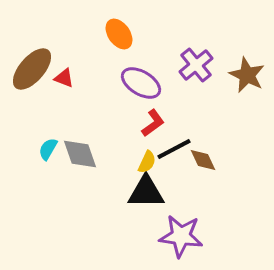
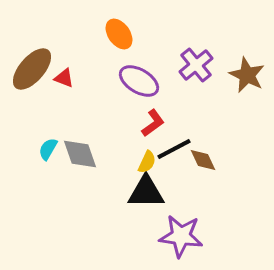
purple ellipse: moved 2 px left, 2 px up
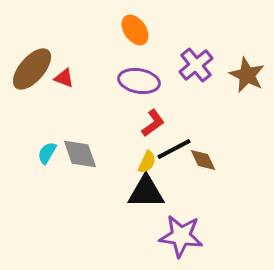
orange ellipse: moved 16 px right, 4 px up
purple ellipse: rotated 21 degrees counterclockwise
cyan semicircle: moved 1 px left, 4 px down
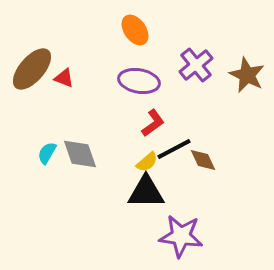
yellow semicircle: rotated 25 degrees clockwise
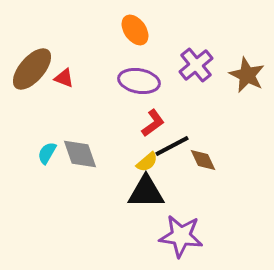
black line: moved 2 px left, 3 px up
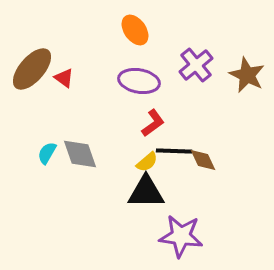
red triangle: rotated 15 degrees clockwise
black line: moved 2 px right, 5 px down; rotated 30 degrees clockwise
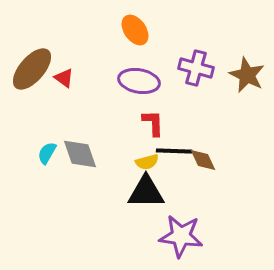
purple cross: moved 3 px down; rotated 36 degrees counterclockwise
red L-shape: rotated 56 degrees counterclockwise
yellow semicircle: rotated 25 degrees clockwise
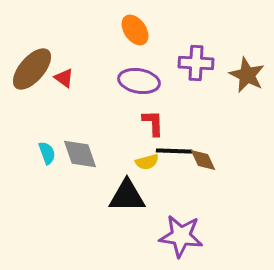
purple cross: moved 5 px up; rotated 12 degrees counterclockwise
cyan semicircle: rotated 130 degrees clockwise
black triangle: moved 19 px left, 4 px down
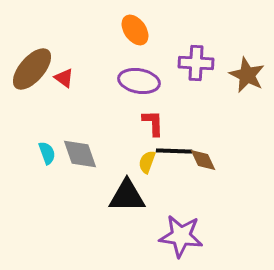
yellow semicircle: rotated 125 degrees clockwise
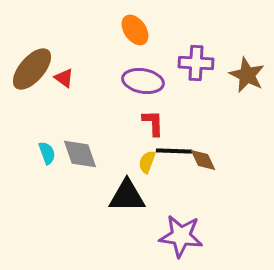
purple ellipse: moved 4 px right
